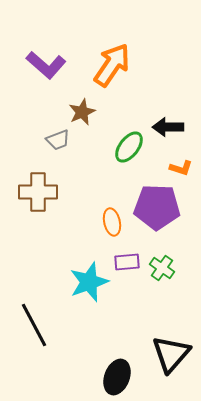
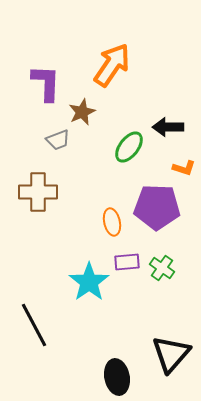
purple L-shape: moved 18 px down; rotated 129 degrees counterclockwise
orange L-shape: moved 3 px right
cyan star: rotated 15 degrees counterclockwise
black ellipse: rotated 32 degrees counterclockwise
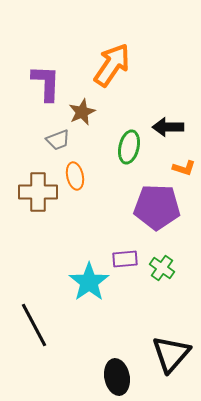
green ellipse: rotated 24 degrees counterclockwise
orange ellipse: moved 37 px left, 46 px up
purple rectangle: moved 2 px left, 3 px up
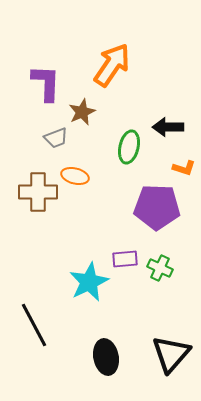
gray trapezoid: moved 2 px left, 2 px up
orange ellipse: rotated 64 degrees counterclockwise
green cross: moved 2 px left; rotated 10 degrees counterclockwise
cyan star: rotated 9 degrees clockwise
black ellipse: moved 11 px left, 20 px up
